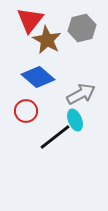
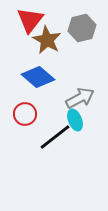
gray arrow: moved 1 px left, 4 px down
red circle: moved 1 px left, 3 px down
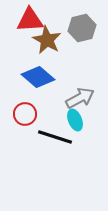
red triangle: rotated 48 degrees clockwise
black line: rotated 56 degrees clockwise
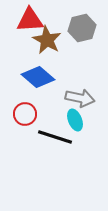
gray arrow: rotated 40 degrees clockwise
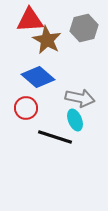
gray hexagon: moved 2 px right
red circle: moved 1 px right, 6 px up
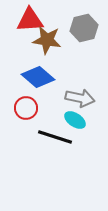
brown star: rotated 20 degrees counterclockwise
cyan ellipse: rotated 35 degrees counterclockwise
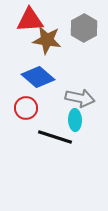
gray hexagon: rotated 16 degrees counterclockwise
cyan ellipse: rotated 55 degrees clockwise
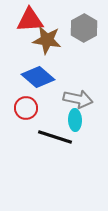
gray arrow: moved 2 px left, 1 px down
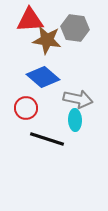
gray hexagon: moved 9 px left; rotated 24 degrees counterclockwise
blue diamond: moved 5 px right
black line: moved 8 px left, 2 px down
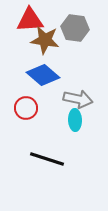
brown star: moved 2 px left
blue diamond: moved 2 px up
black line: moved 20 px down
